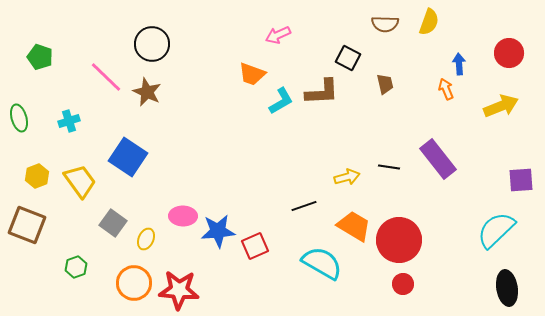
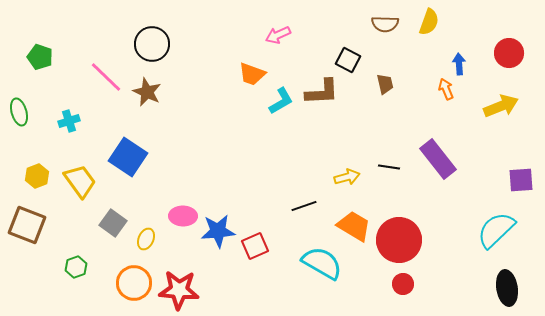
black square at (348, 58): moved 2 px down
green ellipse at (19, 118): moved 6 px up
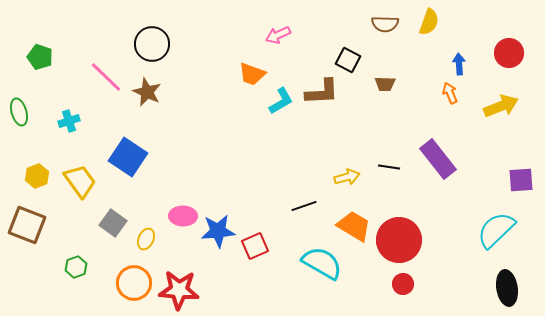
brown trapezoid at (385, 84): rotated 105 degrees clockwise
orange arrow at (446, 89): moved 4 px right, 4 px down
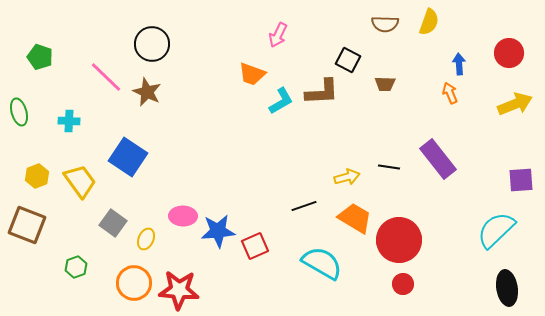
pink arrow at (278, 35): rotated 40 degrees counterclockwise
yellow arrow at (501, 106): moved 14 px right, 2 px up
cyan cross at (69, 121): rotated 20 degrees clockwise
orange trapezoid at (354, 226): moved 1 px right, 8 px up
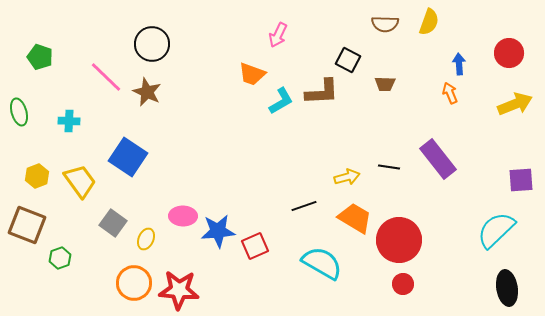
green hexagon at (76, 267): moved 16 px left, 9 px up
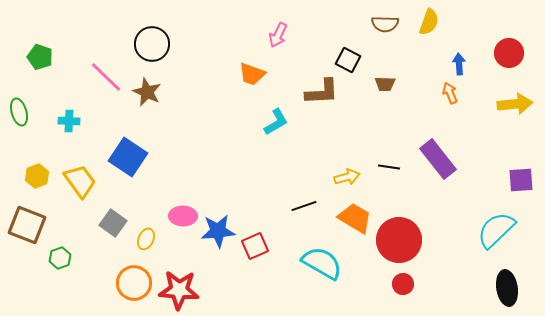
cyan L-shape at (281, 101): moved 5 px left, 21 px down
yellow arrow at (515, 104): rotated 16 degrees clockwise
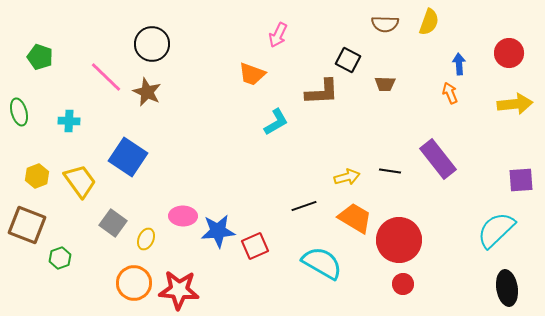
black line at (389, 167): moved 1 px right, 4 px down
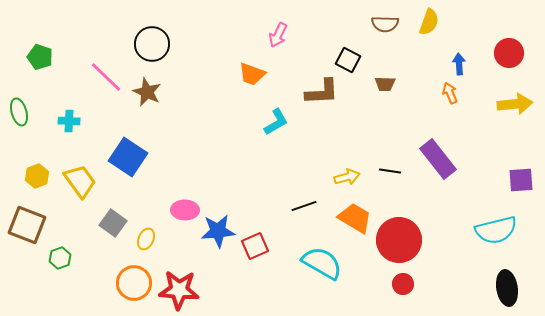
pink ellipse at (183, 216): moved 2 px right, 6 px up
cyan semicircle at (496, 230): rotated 150 degrees counterclockwise
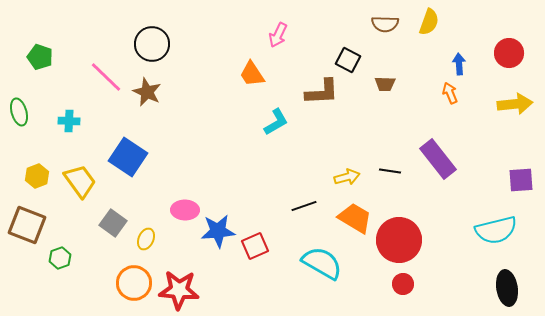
orange trapezoid at (252, 74): rotated 36 degrees clockwise
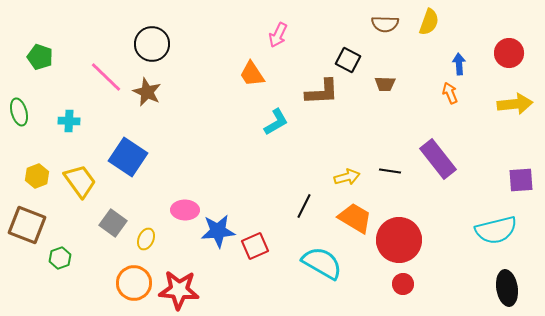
black line at (304, 206): rotated 45 degrees counterclockwise
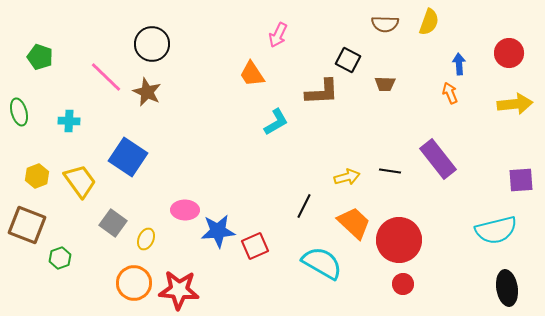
orange trapezoid at (355, 218): moved 1 px left, 5 px down; rotated 12 degrees clockwise
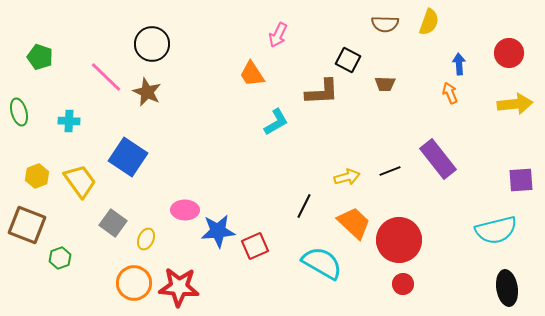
black line at (390, 171): rotated 30 degrees counterclockwise
red star at (179, 290): moved 3 px up
